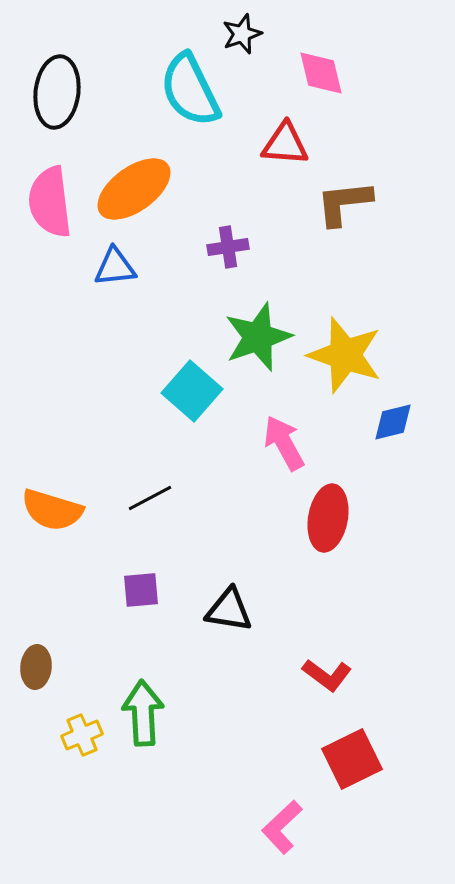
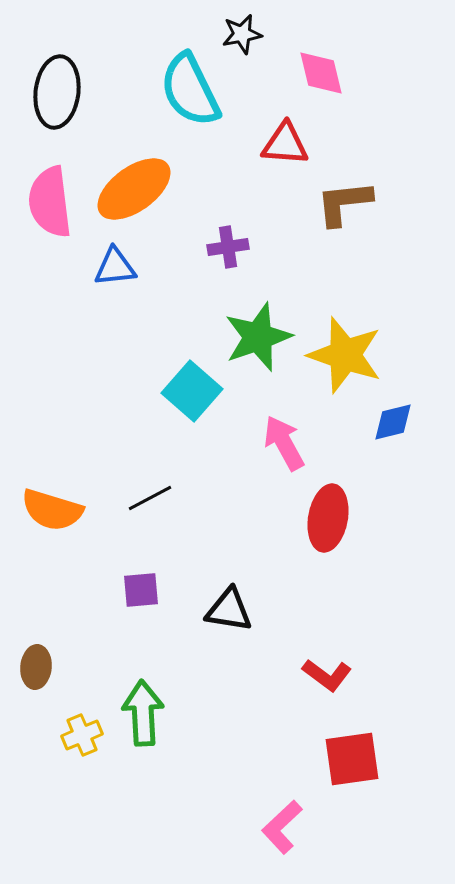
black star: rotated 9 degrees clockwise
red square: rotated 18 degrees clockwise
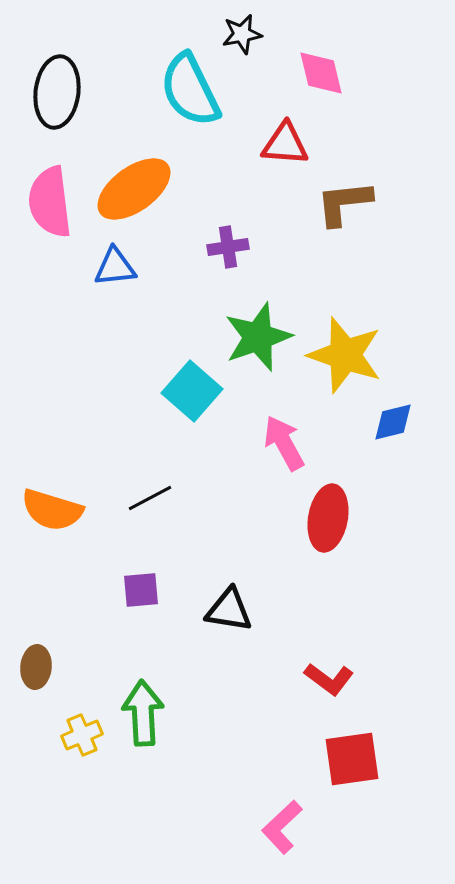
red L-shape: moved 2 px right, 4 px down
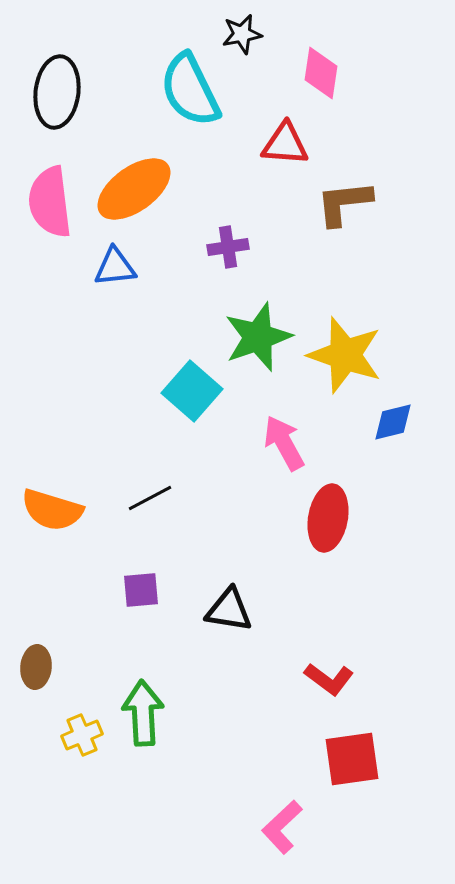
pink diamond: rotated 22 degrees clockwise
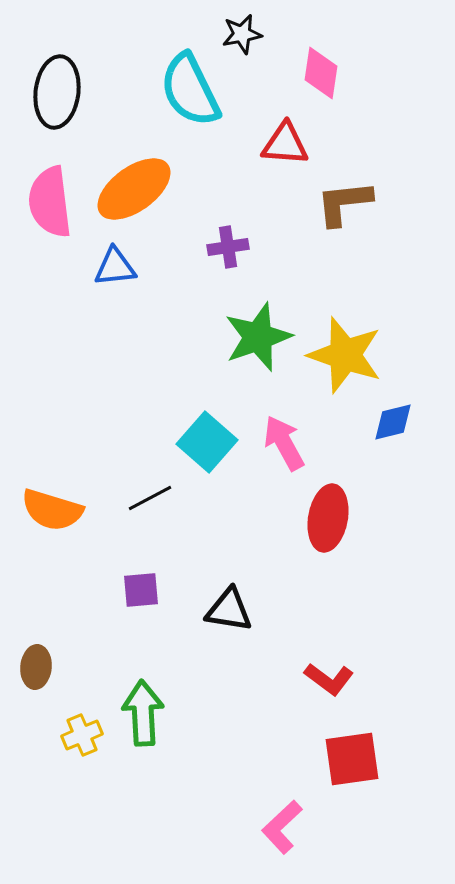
cyan square: moved 15 px right, 51 px down
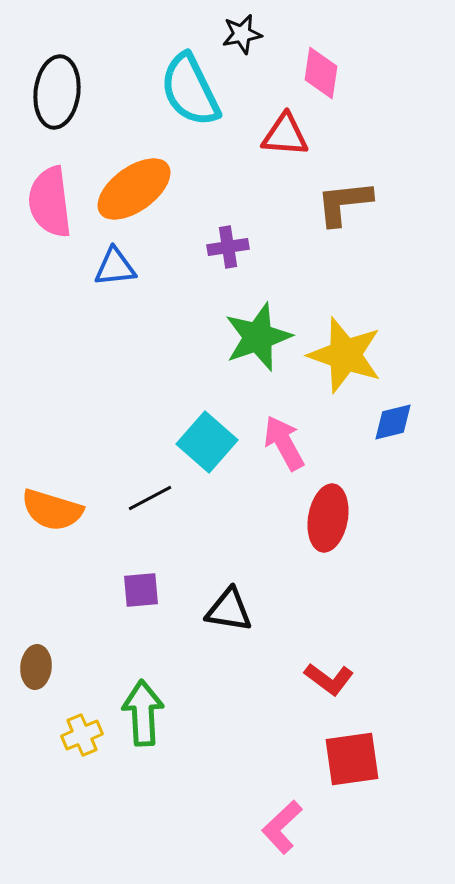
red triangle: moved 9 px up
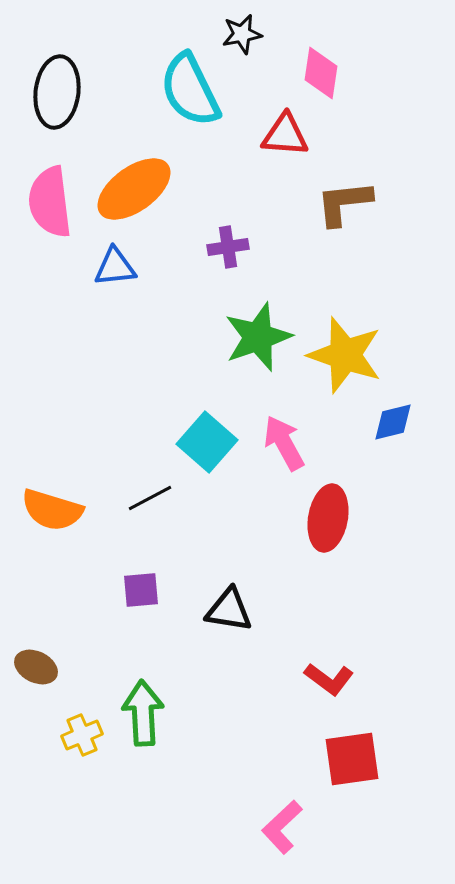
brown ellipse: rotated 69 degrees counterclockwise
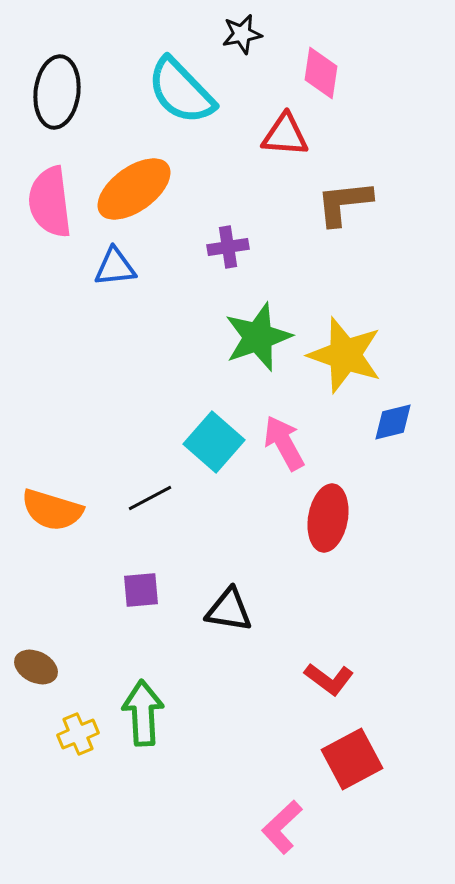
cyan semicircle: moved 9 px left, 1 px down; rotated 18 degrees counterclockwise
cyan square: moved 7 px right
yellow cross: moved 4 px left, 1 px up
red square: rotated 20 degrees counterclockwise
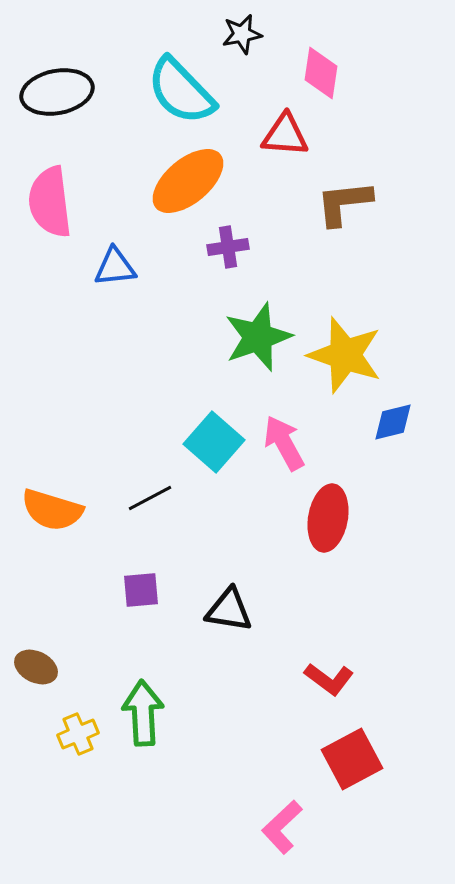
black ellipse: rotated 72 degrees clockwise
orange ellipse: moved 54 px right, 8 px up; rotated 4 degrees counterclockwise
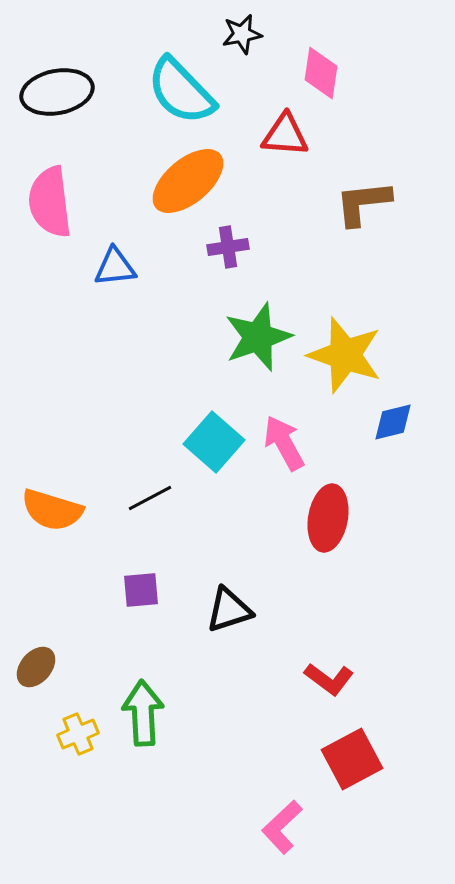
brown L-shape: moved 19 px right
black triangle: rotated 27 degrees counterclockwise
brown ellipse: rotated 75 degrees counterclockwise
